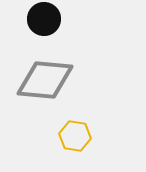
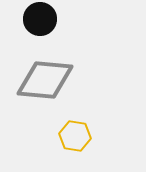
black circle: moved 4 px left
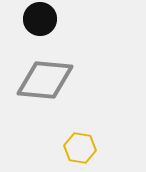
yellow hexagon: moved 5 px right, 12 px down
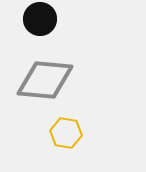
yellow hexagon: moved 14 px left, 15 px up
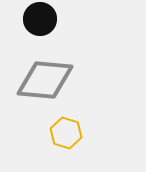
yellow hexagon: rotated 8 degrees clockwise
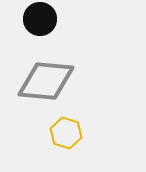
gray diamond: moved 1 px right, 1 px down
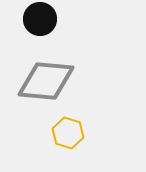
yellow hexagon: moved 2 px right
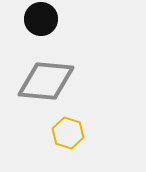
black circle: moved 1 px right
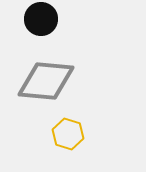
yellow hexagon: moved 1 px down
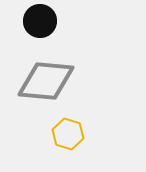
black circle: moved 1 px left, 2 px down
